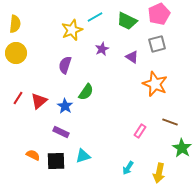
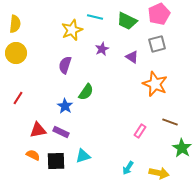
cyan line: rotated 42 degrees clockwise
red triangle: moved 1 px left, 29 px down; rotated 30 degrees clockwise
yellow arrow: rotated 90 degrees counterclockwise
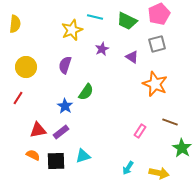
yellow circle: moved 10 px right, 14 px down
purple rectangle: rotated 63 degrees counterclockwise
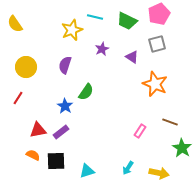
yellow semicircle: rotated 138 degrees clockwise
cyan triangle: moved 4 px right, 15 px down
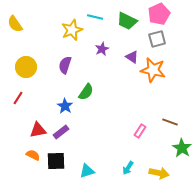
gray square: moved 5 px up
orange star: moved 2 px left, 14 px up; rotated 10 degrees counterclockwise
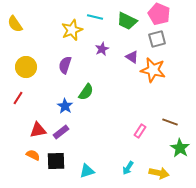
pink pentagon: rotated 25 degrees counterclockwise
green star: moved 2 px left
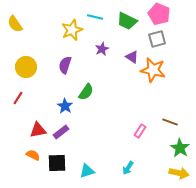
black square: moved 1 px right, 2 px down
yellow arrow: moved 20 px right
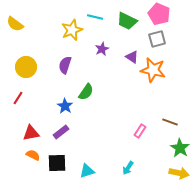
yellow semicircle: rotated 18 degrees counterclockwise
red triangle: moved 7 px left, 3 px down
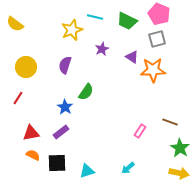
orange star: rotated 15 degrees counterclockwise
blue star: moved 1 px down
cyan arrow: rotated 16 degrees clockwise
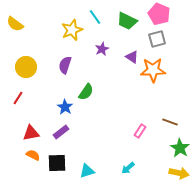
cyan line: rotated 42 degrees clockwise
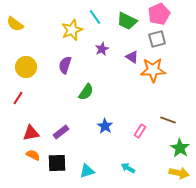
pink pentagon: rotated 25 degrees clockwise
blue star: moved 40 px right, 19 px down
brown line: moved 2 px left, 2 px up
cyan arrow: rotated 72 degrees clockwise
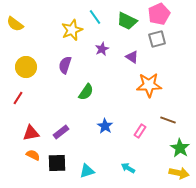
orange star: moved 4 px left, 15 px down
